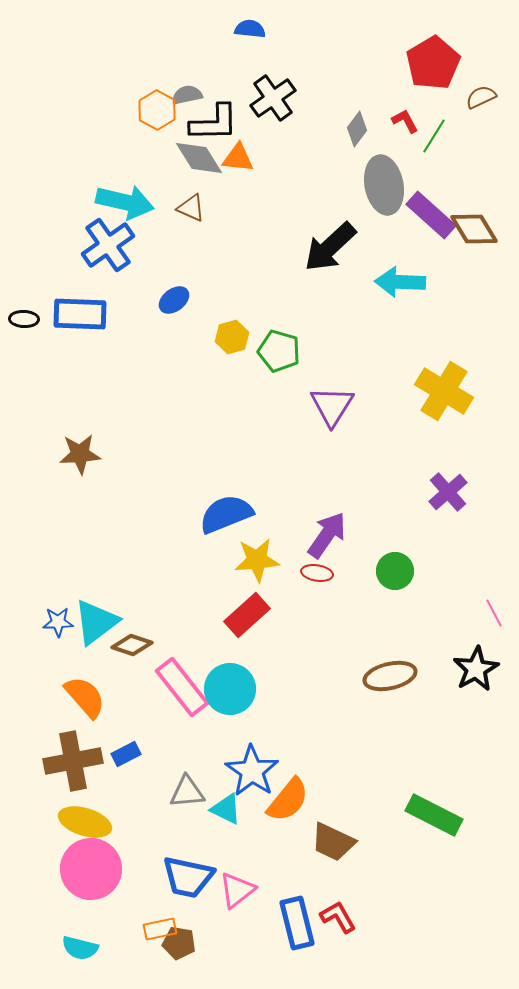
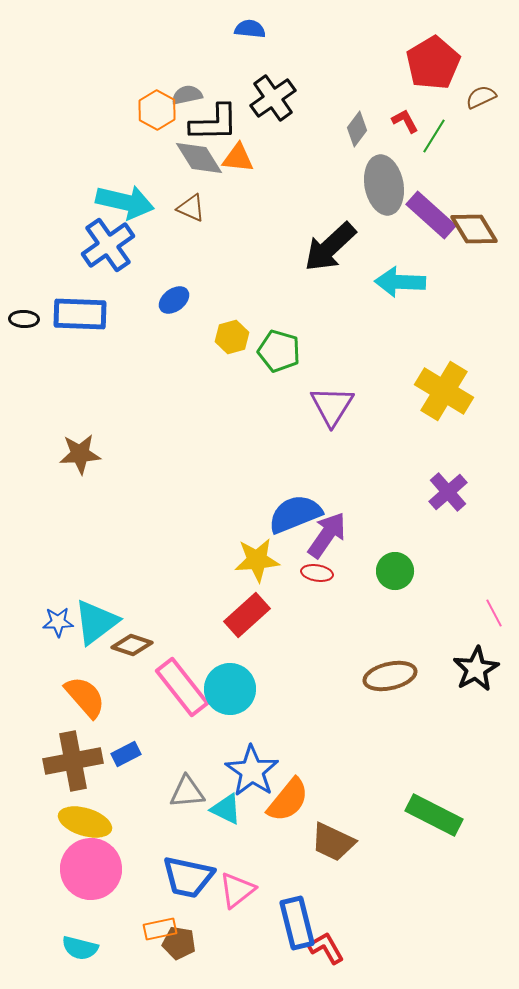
blue semicircle at (226, 514): moved 69 px right
red L-shape at (338, 917): moved 12 px left, 31 px down
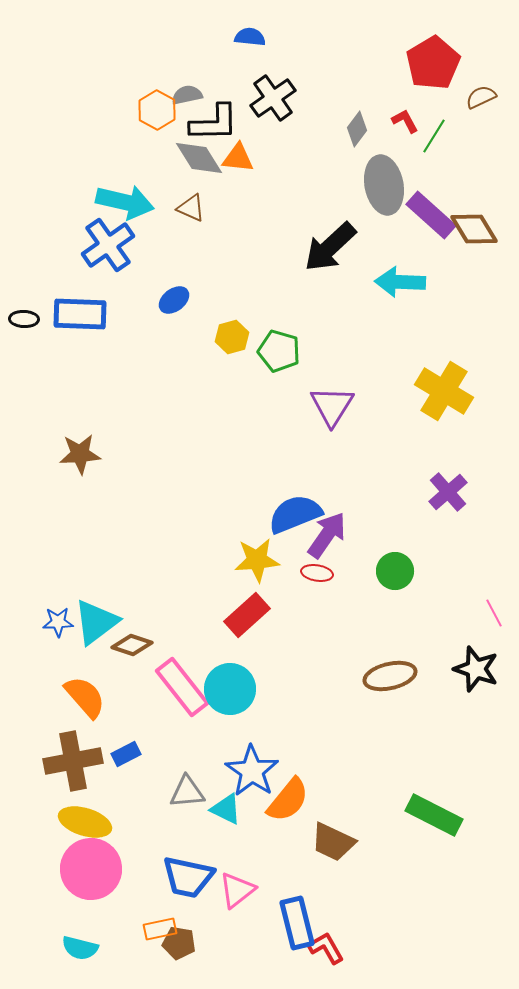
blue semicircle at (250, 29): moved 8 px down
black star at (476, 669): rotated 24 degrees counterclockwise
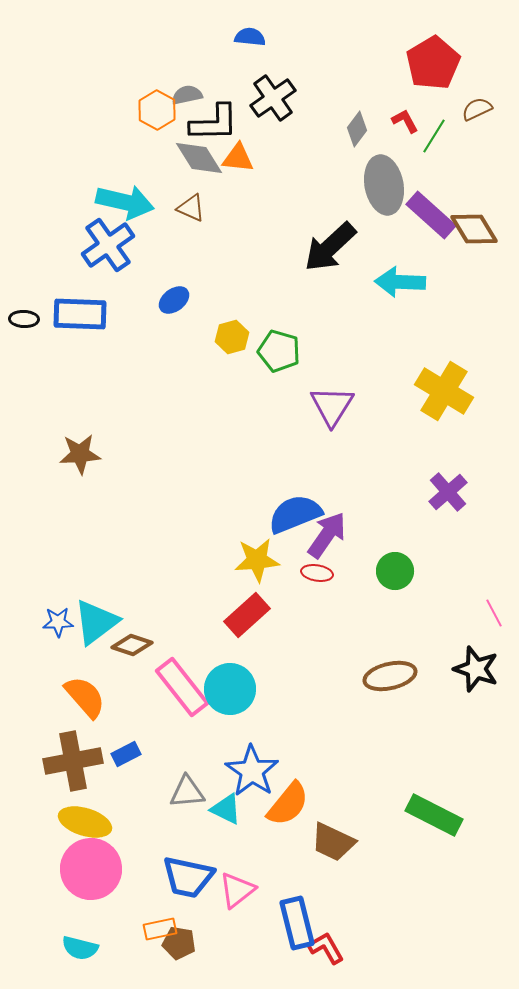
brown semicircle at (481, 97): moved 4 px left, 12 px down
orange semicircle at (288, 800): moved 4 px down
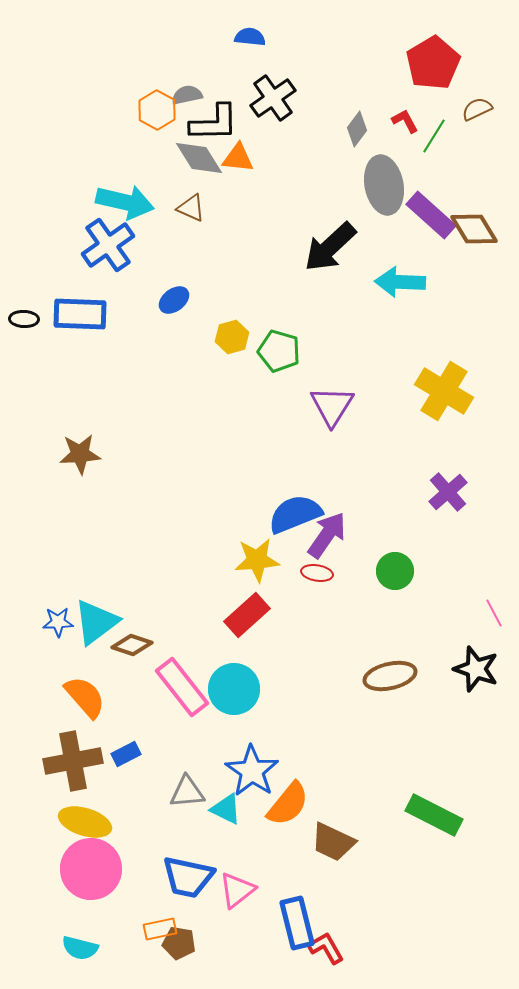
cyan circle at (230, 689): moved 4 px right
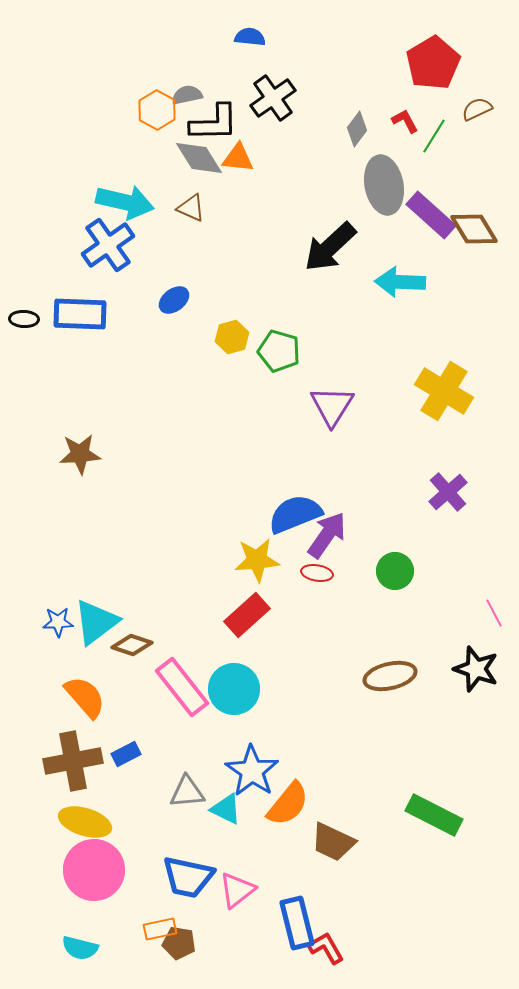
pink circle at (91, 869): moved 3 px right, 1 px down
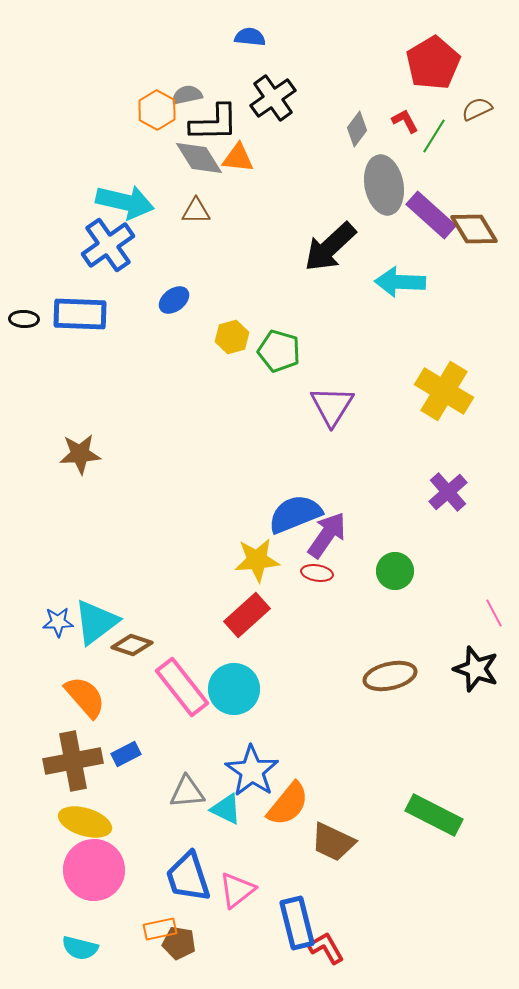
brown triangle at (191, 208): moved 5 px right, 3 px down; rotated 24 degrees counterclockwise
blue trapezoid at (188, 877): rotated 60 degrees clockwise
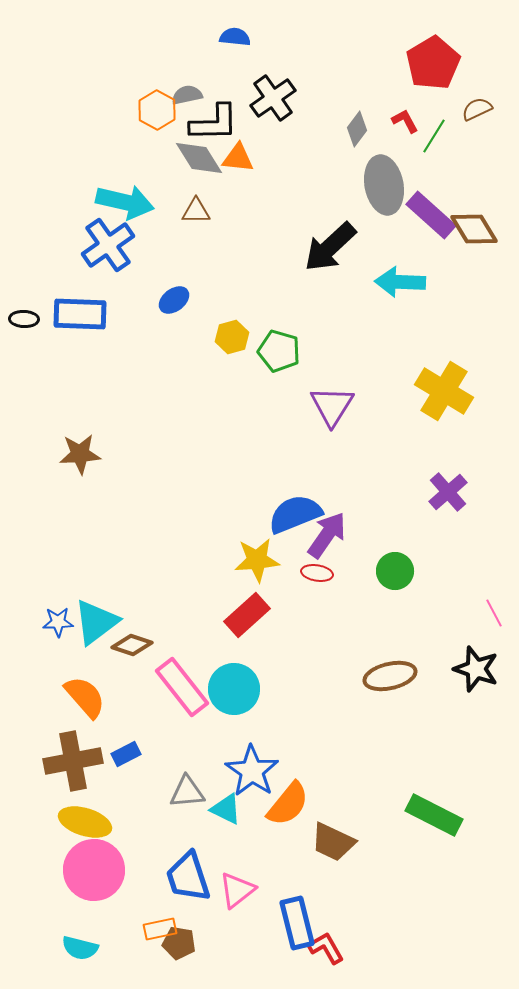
blue semicircle at (250, 37): moved 15 px left
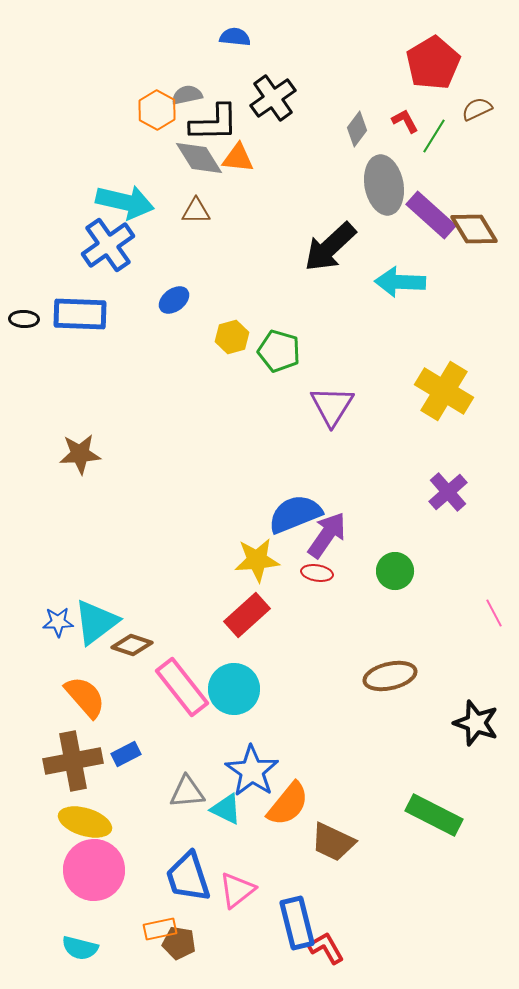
black star at (476, 669): moved 54 px down
